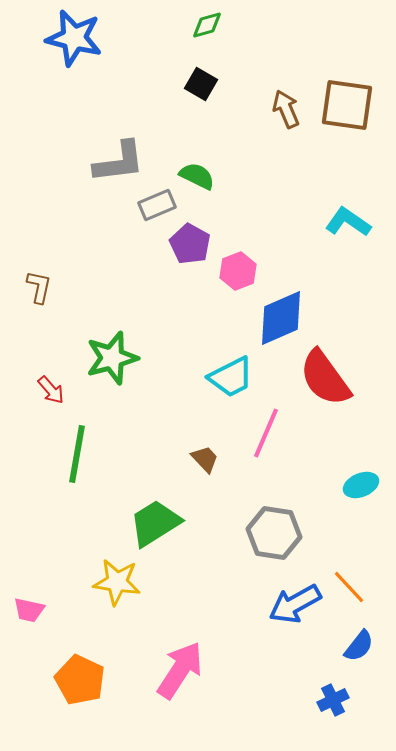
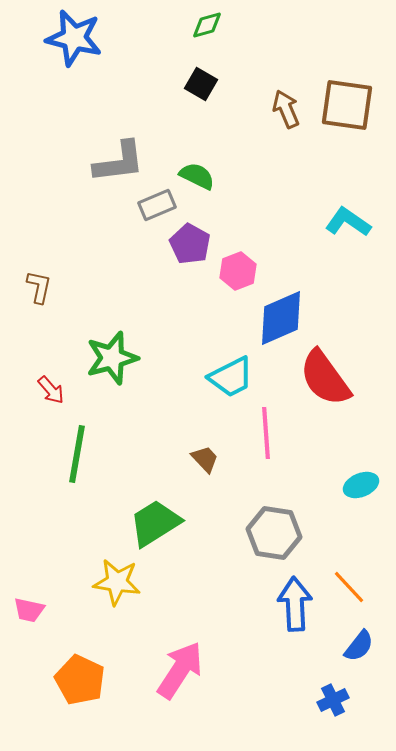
pink line: rotated 27 degrees counterclockwise
blue arrow: rotated 116 degrees clockwise
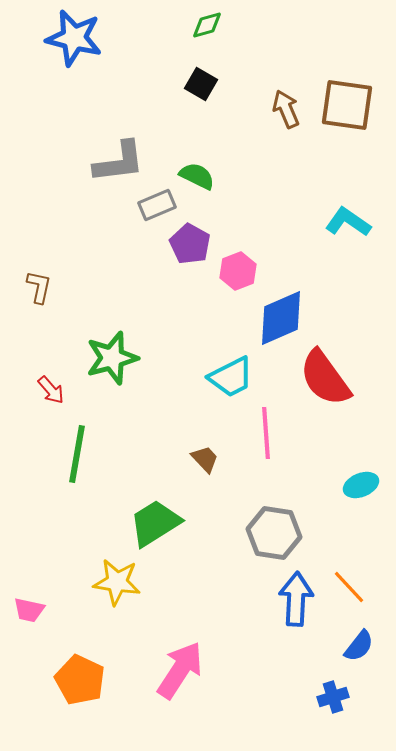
blue arrow: moved 1 px right, 5 px up; rotated 6 degrees clockwise
blue cross: moved 3 px up; rotated 8 degrees clockwise
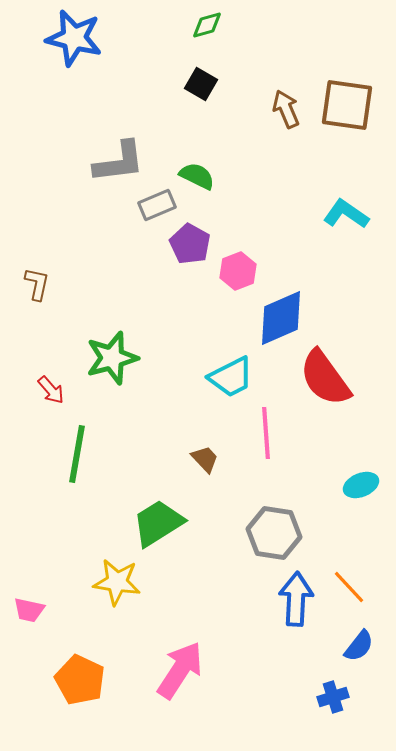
cyan L-shape: moved 2 px left, 8 px up
brown L-shape: moved 2 px left, 3 px up
green trapezoid: moved 3 px right
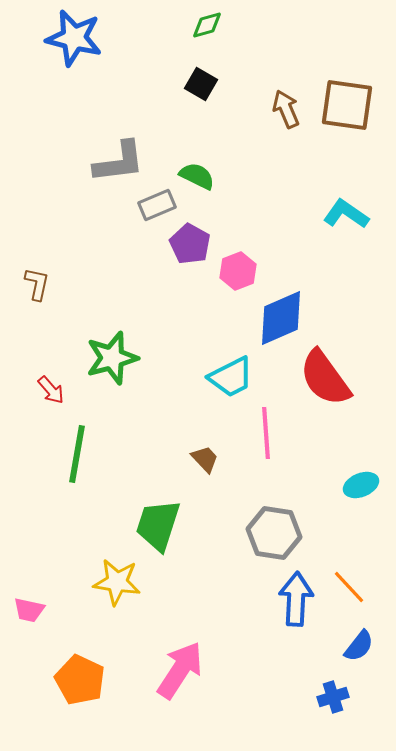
green trapezoid: moved 2 px down; rotated 40 degrees counterclockwise
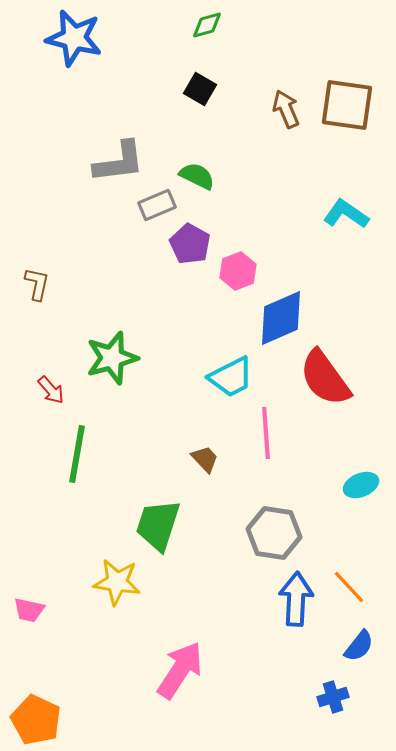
black square: moved 1 px left, 5 px down
orange pentagon: moved 44 px left, 40 px down
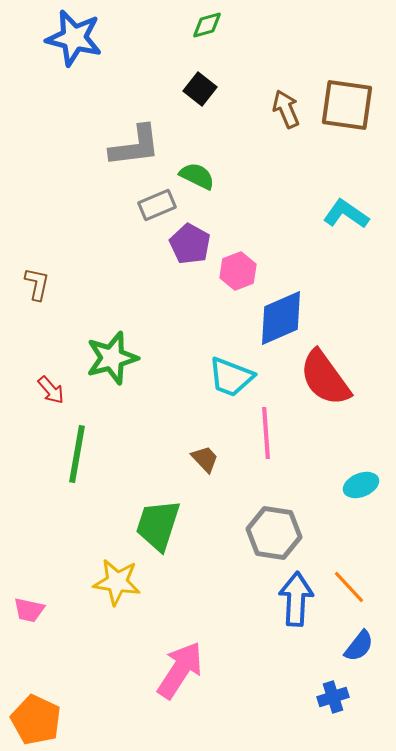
black square: rotated 8 degrees clockwise
gray L-shape: moved 16 px right, 16 px up
cyan trapezoid: rotated 48 degrees clockwise
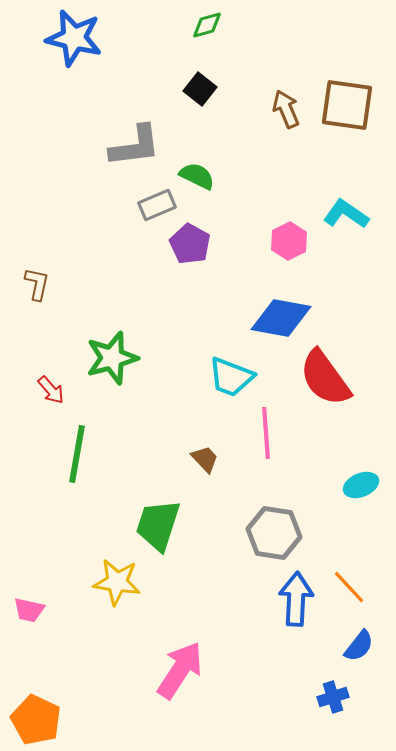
pink hexagon: moved 51 px right, 30 px up; rotated 6 degrees counterclockwise
blue diamond: rotated 34 degrees clockwise
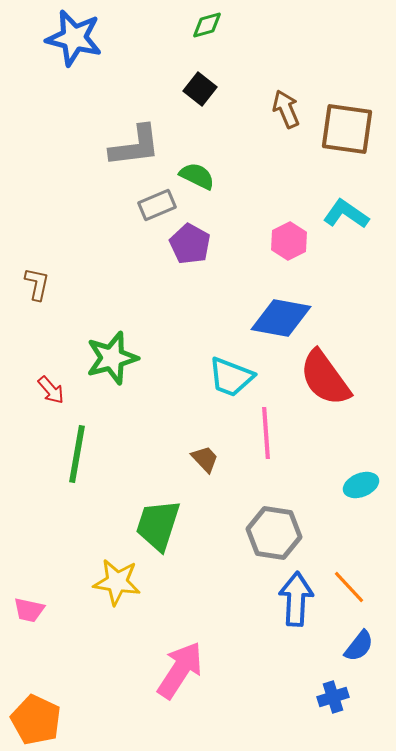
brown square: moved 24 px down
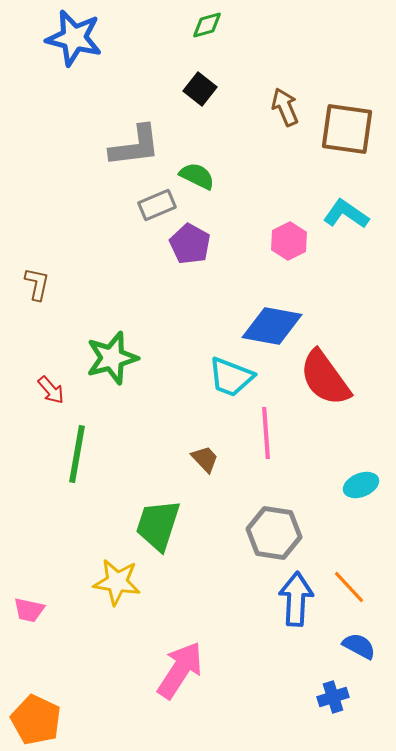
brown arrow: moved 1 px left, 2 px up
blue diamond: moved 9 px left, 8 px down
blue semicircle: rotated 100 degrees counterclockwise
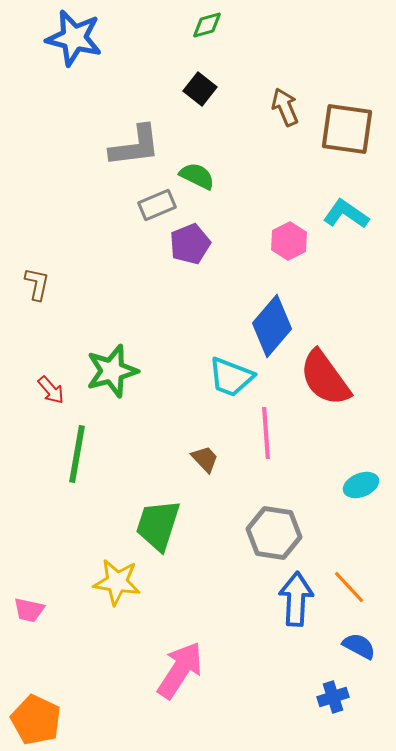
purple pentagon: rotated 21 degrees clockwise
blue diamond: rotated 60 degrees counterclockwise
green star: moved 13 px down
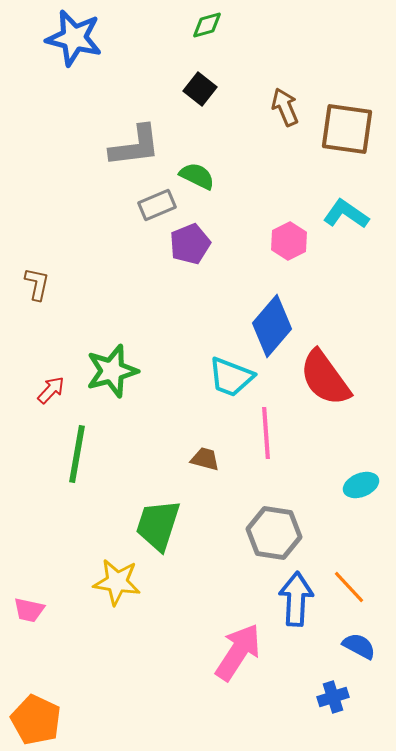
red arrow: rotated 96 degrees counterclockwise
brown trapezoid: rotated 32 degrees counterclockwise
pink arrow: moved 58 px right, 18 px up
